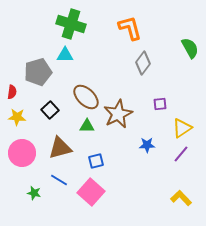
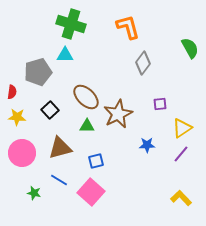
orange L-shape: moved 2 px left, 1 px up
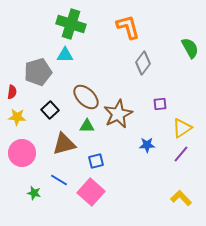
brown triangle: moved 4 px right, 4 px up
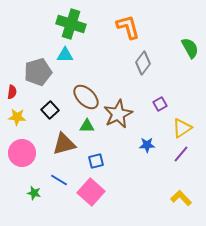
purple square: rotated 24 degrees counterclockwise
